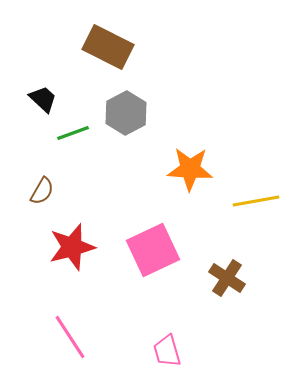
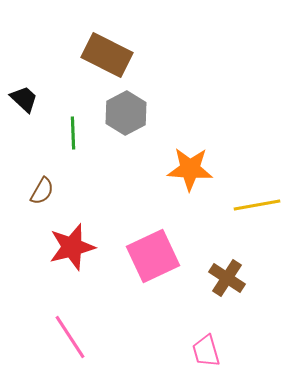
brown rectangle: moved 1 px left, 8 px down
black trapezoid: moved 19 px left
green line: rotated 72 degrees counterclockwise
yellow line: moved 1 px right, 4 px down
pink square: moved 6 px down
pink trapezoid: moved 39 px right
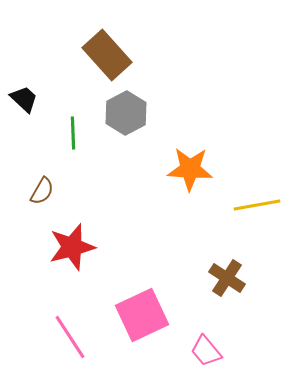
brown rectangle: rotated 21 degrees clockwise
pink square: moved 11 px left, 59 px down
pink trapezoid: rotated 24 degrees counterclockwise
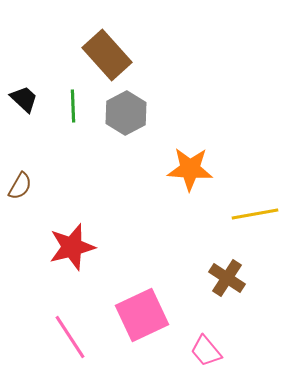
green line: moved 27 px up
brown semicircle: moved 22 px left, 5 px up
yellow line: moved 2 px left, 9 px down
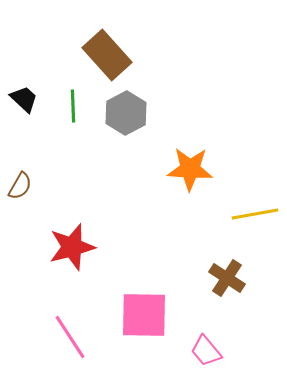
pink square: moved 2 px right; rotated 26 degrees clockwise
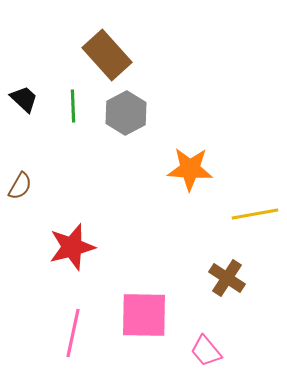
pink line: moved 3 px right, 4 px up; rotated 45 degrees clockwise
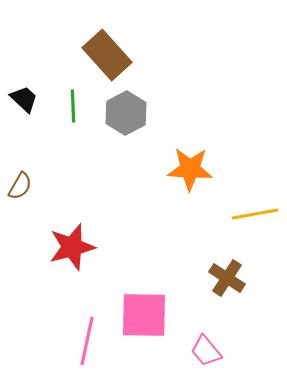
pink line: moved 14 px right, 8 px down
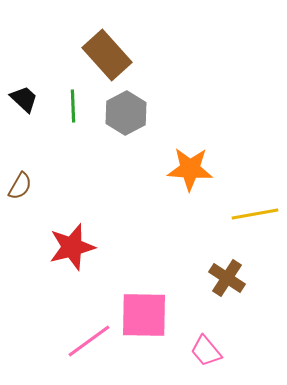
pink line: moved 2 px right; rotated 42 degrees clockwise
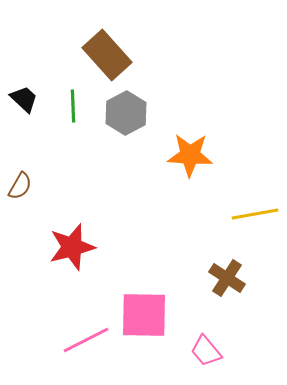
orange star: moved 14 px up
pink line: moved 3 px left, 1 px up; rotated 9 degrees clockwise
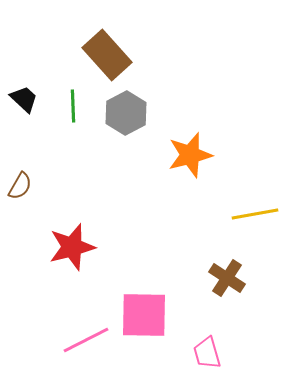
orange star: rotated 18 degrees counterclockwise
pink trapezoid: moved 1 px right, 2 px down; rotated 24 degrees clockwise
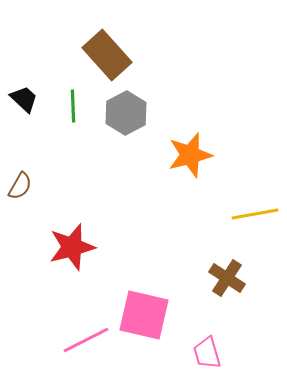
pink square: rotated 12 degrees clockwise
